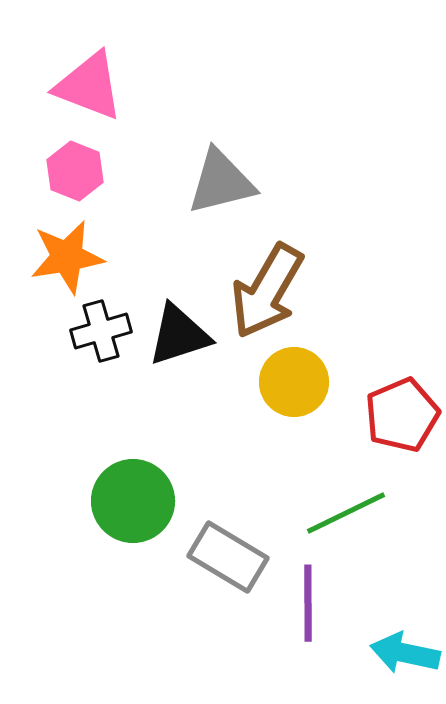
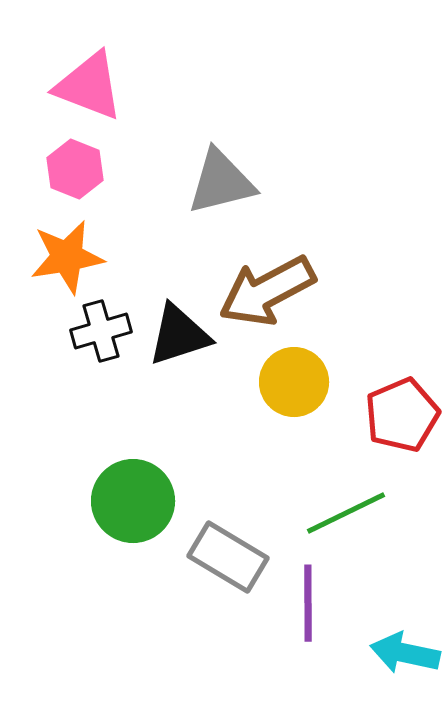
pink hexagon: moved 2 px up
brown arrow: rotated 32 degrees clockwise
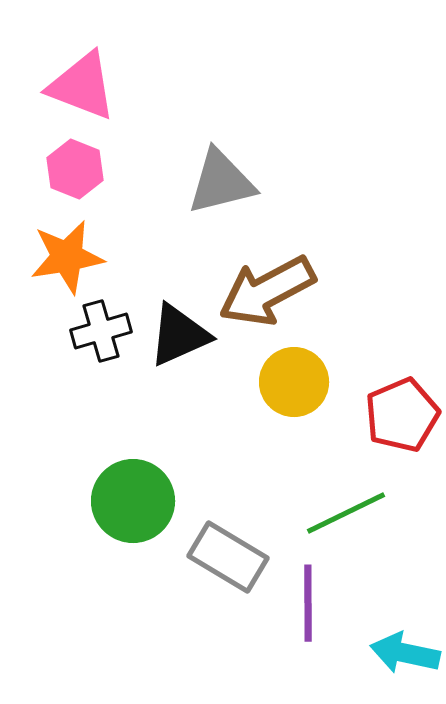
pink triangle: moved 7 px left
black triangle: rotated 6 degrees counterclockwise
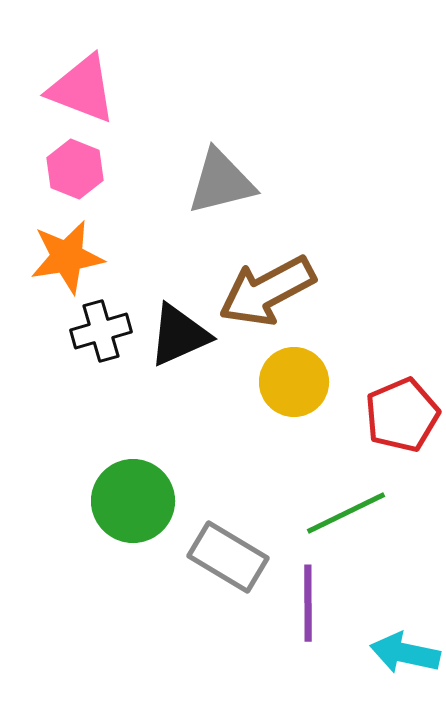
pink triangle: moved 3 px down
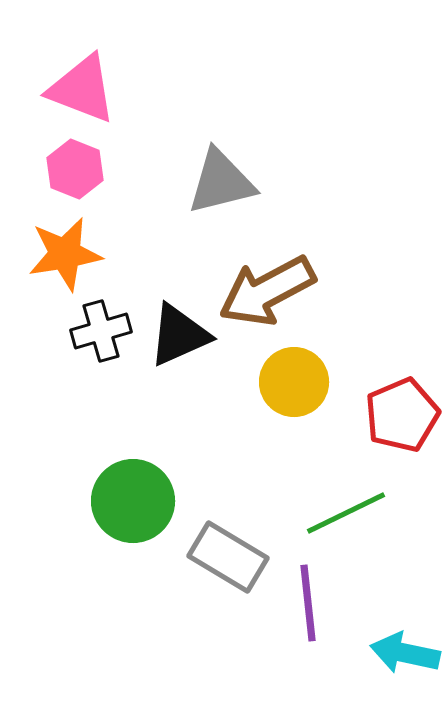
orange star: moved 2 px left, 3 px up
purple line: rotated 6 degrees counterclockwise
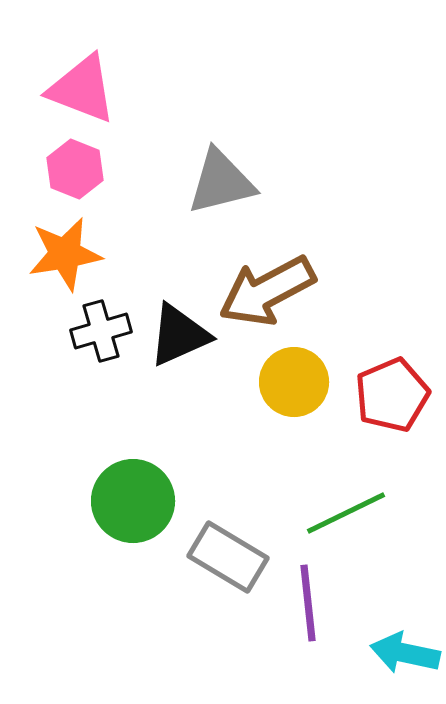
red pentagon: moved 10 px left, 20 px up
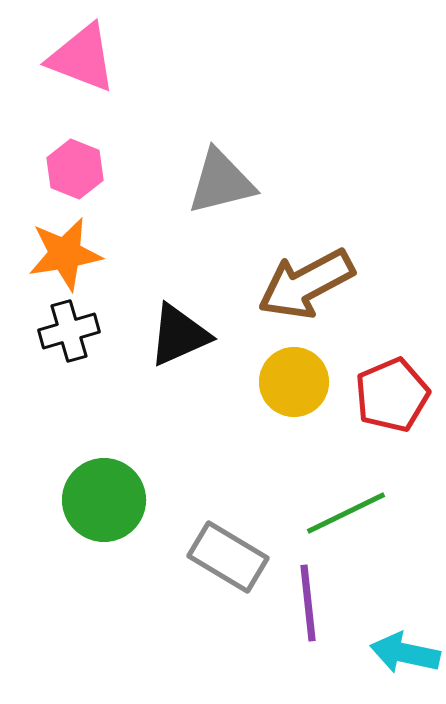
pink triangle: moved 31 px up
brown arrow: moved 39 px right, 7 px up
black cross: moved 32 px left
green circle: moved 29 px left, 1 px up
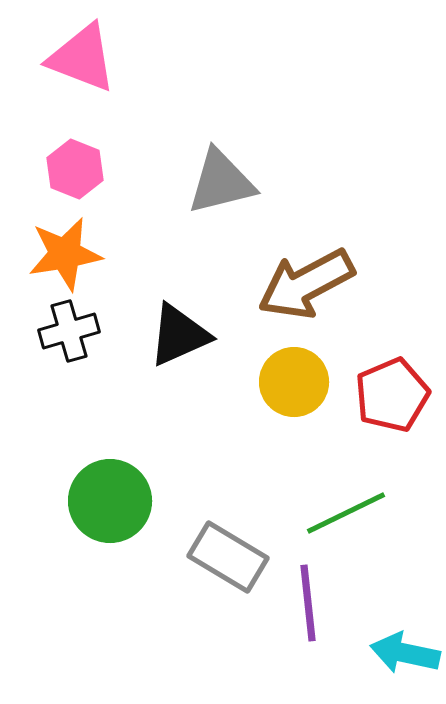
green circle: moved 6 px right, 1 px down
